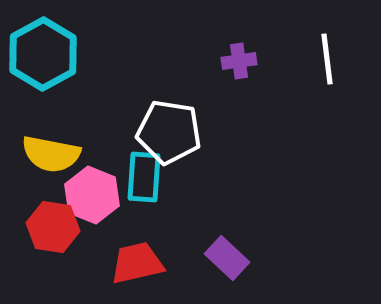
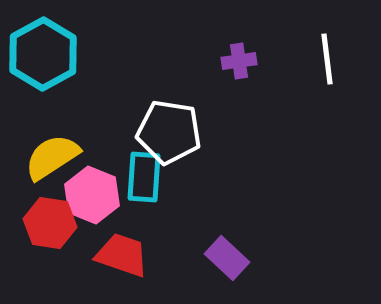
yellow semicircle: moved 1 px right, 3 px down; rotated 136 degrees clockwise
red hexagon: moved 3 px left, 4 px up
red trapezoid: moved 15 px left, 8 px up; rotated 32 degrees clockwise
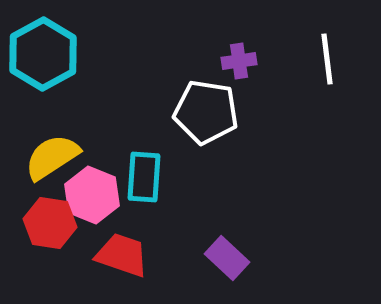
white pentagon: moved 37 px right, 20 px up
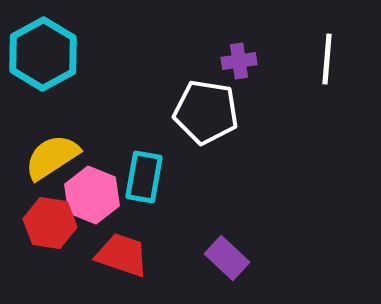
white line: rotated 12 degrees clockwise
cyan rectangle: rotated 6 degrees clockwise
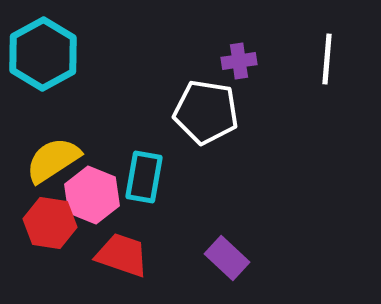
yellow semicircle: moved 1 px right, 3 px down
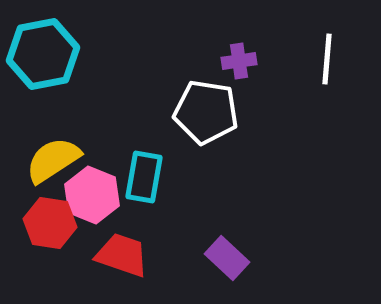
cyan hexagon: rotated 18 degrees clockwise
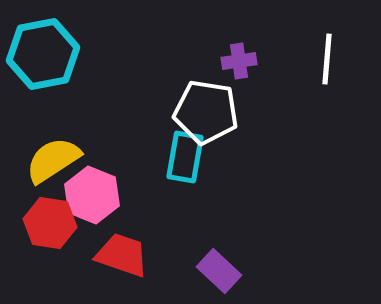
cyan rectangle: moved 41 px right, 20 px up
purple rectangle: moved 8 px left, 13 px down
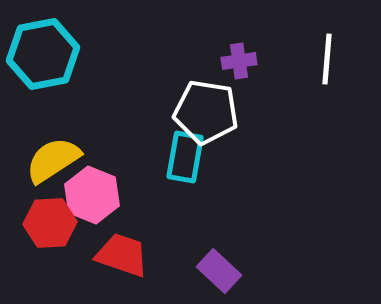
red hexagon: rotated 12 degrees counterclockwise
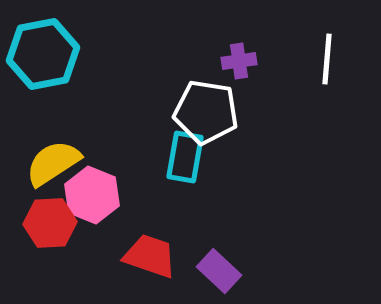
yellow semicircle: moved 3 px down
red trapezoid: moved 28 px right, 1 px down
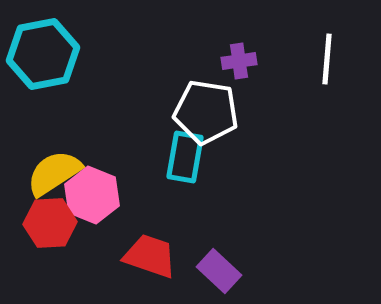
yellow semicircle: moved 1 px right, 10 px down
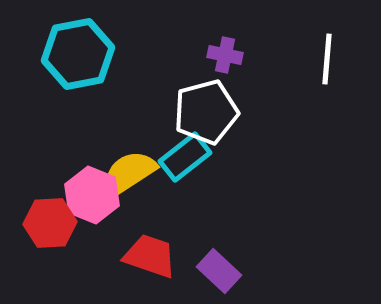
cyan hexagon: moved 35 px right
purple cross: moved 14 px left, 6 px up; rotated 20 degrees clockwise
white pentagon: rotated 24 degrees counterclockwise
cyan rectangle: rotated 42 degrees clockwise
yellow semicircle: moved 75 px right
